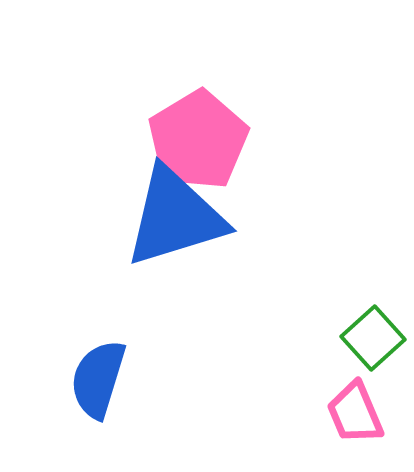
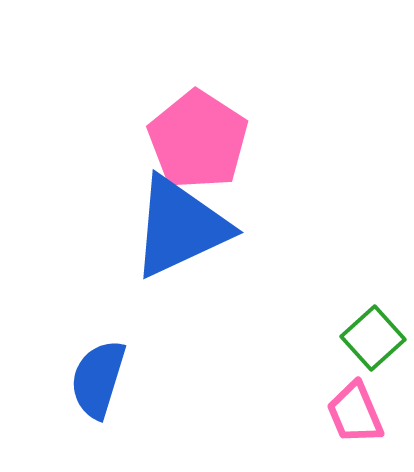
pink pentagon: rotated 8 degrees counterclockwise
blue triangle: moved 5 px right, 10 px down; rotated 8 degrees counterclockwise
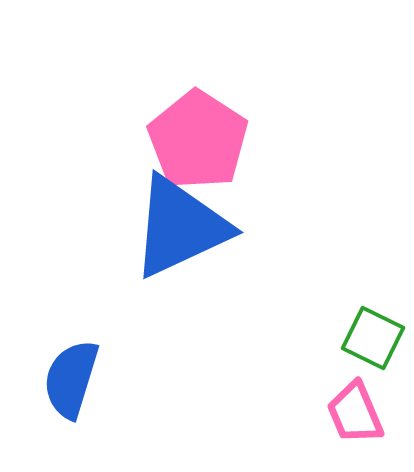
green square: rotated 22 degrees counterclockwise
blue semicircle: moved 27 px left
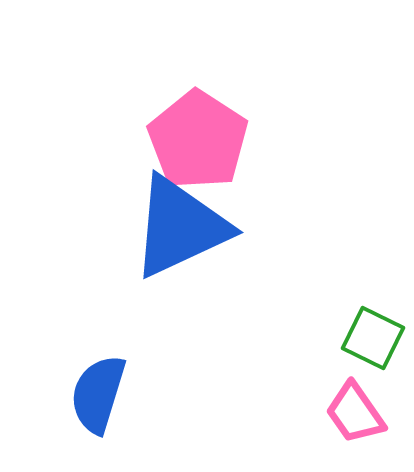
blue semicircle: moved 27 px right, 15 px down
pink trapezoid: rotated 12 degrees counterclockwise
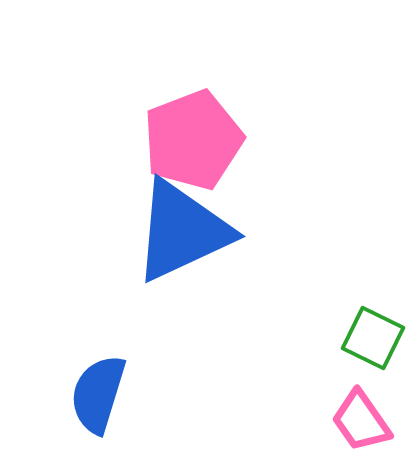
pink pentagon: moved 5 px left; rotated 18 degrees clockwise
blue triangle: moved 2 px right, 4 px down
pink trapezoid: moved 6 px right, 8 px down
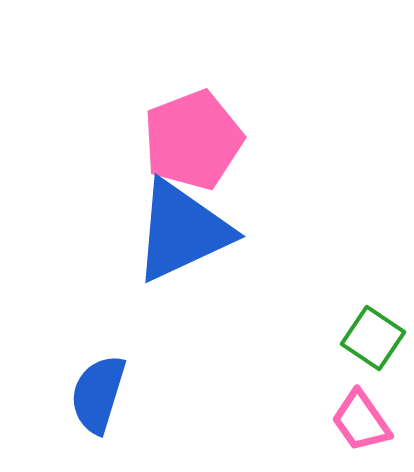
green square: rotated 8 degrees clockwise
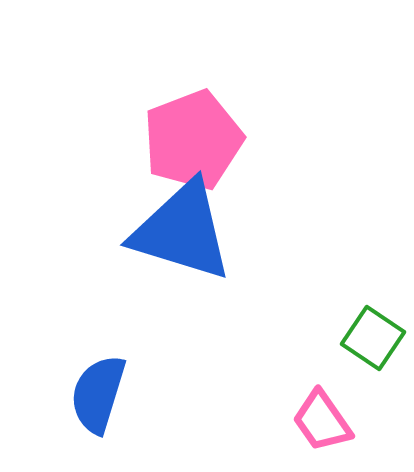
blue triangle: rotated 42 degrees clockwise
pink trapezoid: moved 39 px left
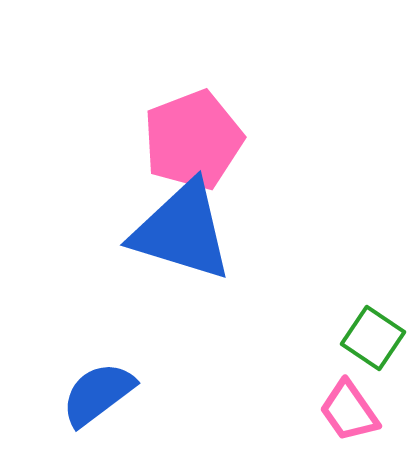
blue semicircle: rotated 36 degrees clockwise
pink trapezoid: moved 27 px right, 10 px up
